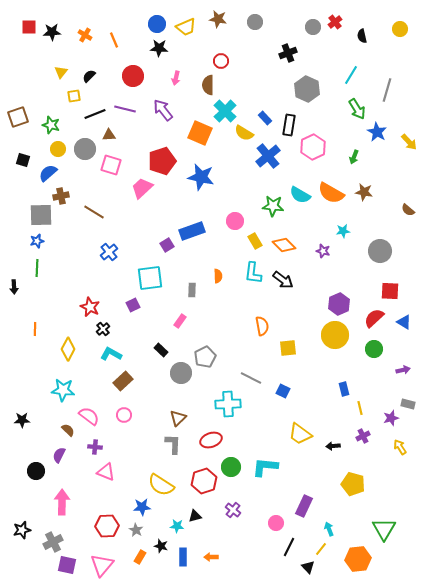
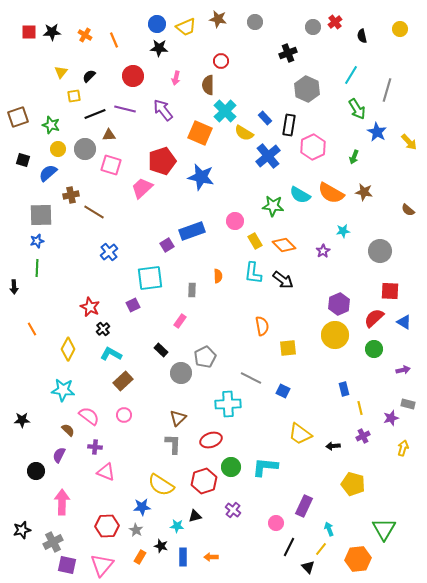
red square at (29, 27): moved 5 px down
brown cross at (61, 196): moved 10 px right, 1 px up
purple star at (323, 251): rotated 24 degrees clockwise
orange line at (35, 329): moved 3 px left; rotated 32 degrees counterclockwise
yellow arrow at (400, 447): moved 3 px right, 1 px down; rotated 49 degrees clockwise
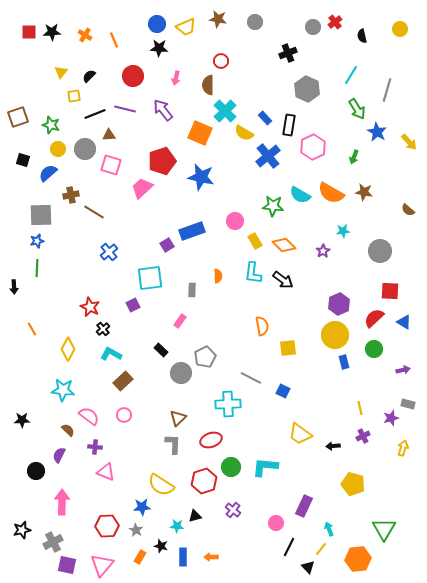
blue rectangle at (344, 389): moved 27 px up
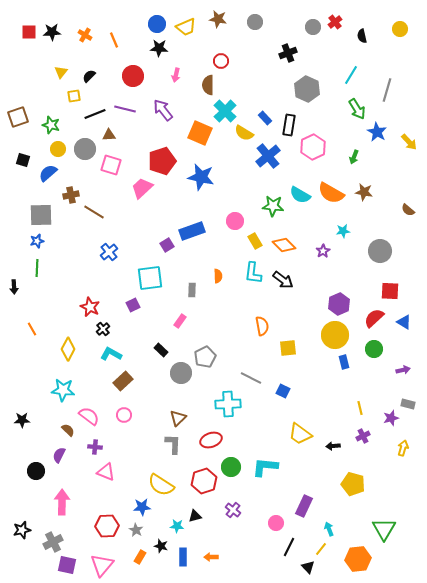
pink arrow at (176, 78): moved 3 px up
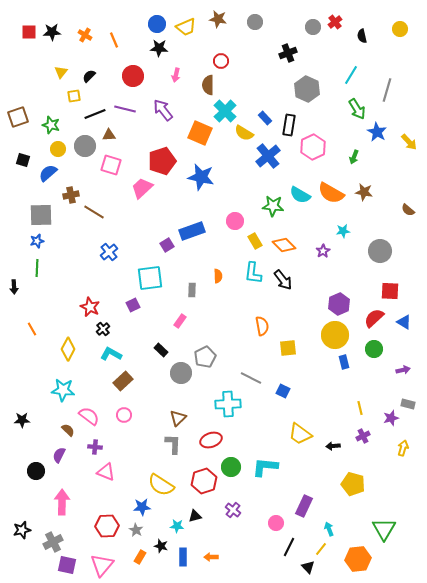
gray circle at (85, 149): moved 3 px up
black arrow at (283, 280): rotated 15 degrees clockwise
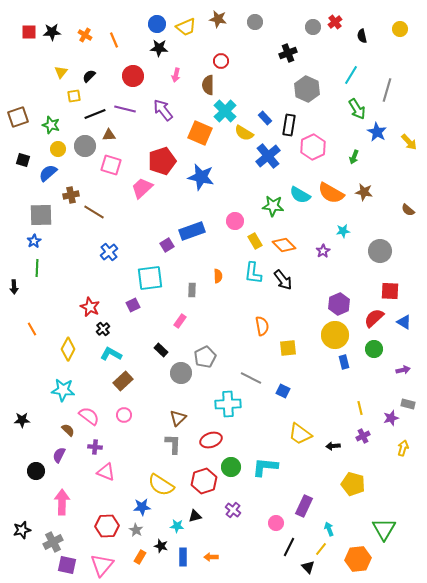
blue star at (37, 241): moved 3 px left; rotated 16 degrees counterclockwise
